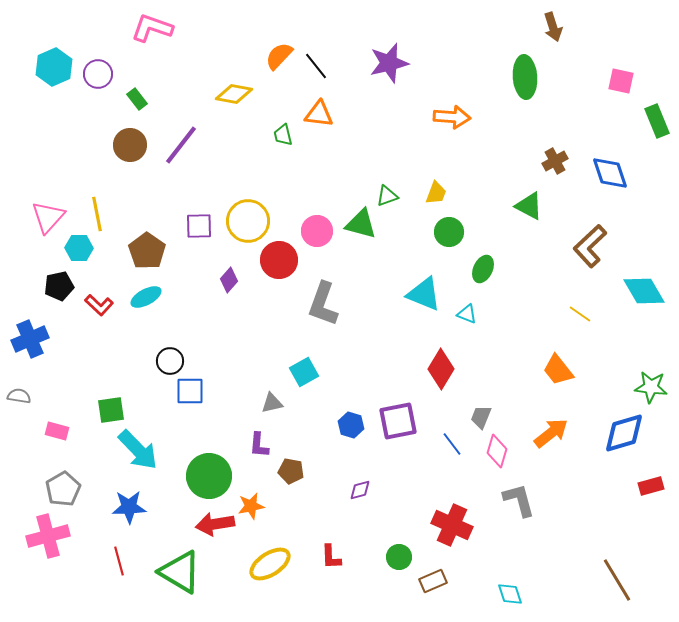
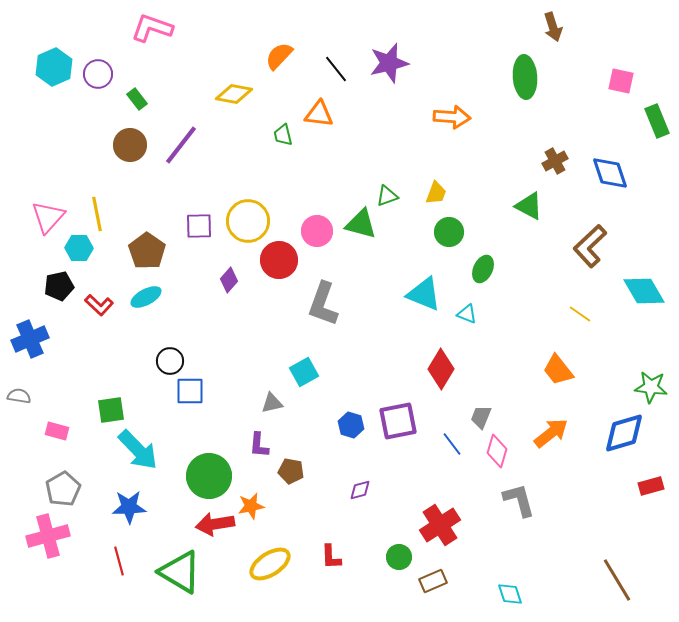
black line at (316, 66): moved 20 px right, 3 px down
red cross at (452, 525): moved 12 px left; rotated 33 degrees clockwise
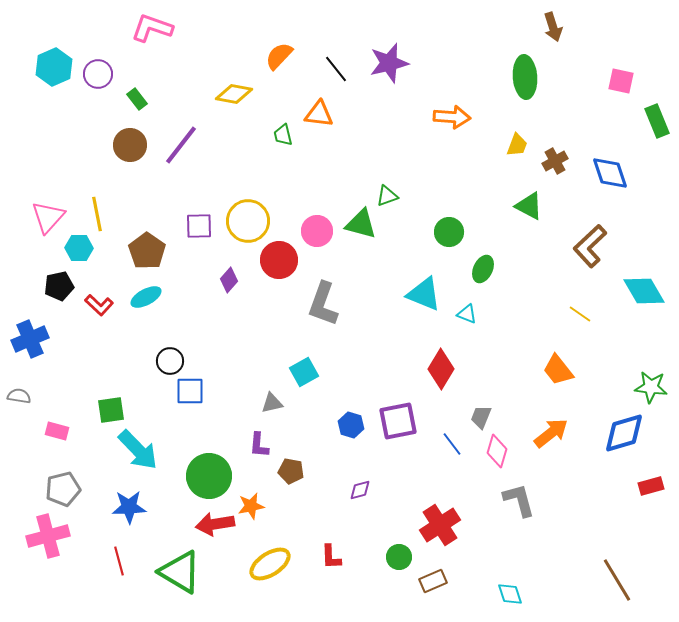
yellow trapezoid at (436, 193): moved 81 px right, 48 px up
gray pentagon at (63, 489): rotated 16 degrees clockwise
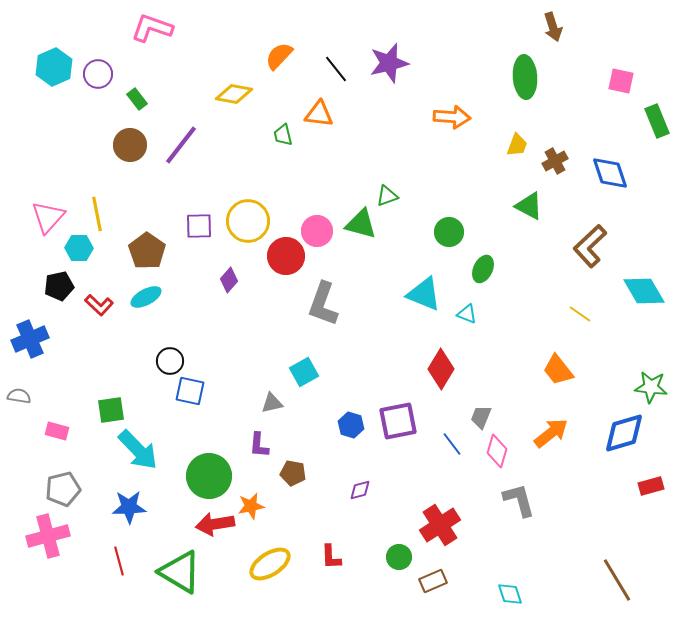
red circle at (279, 260): moved 7 px right, 4 px up
blue square at (190, 391): rotated 12 degrees clockwise
brown pentagon at (291, 471): moved 2 px right, 2 px down
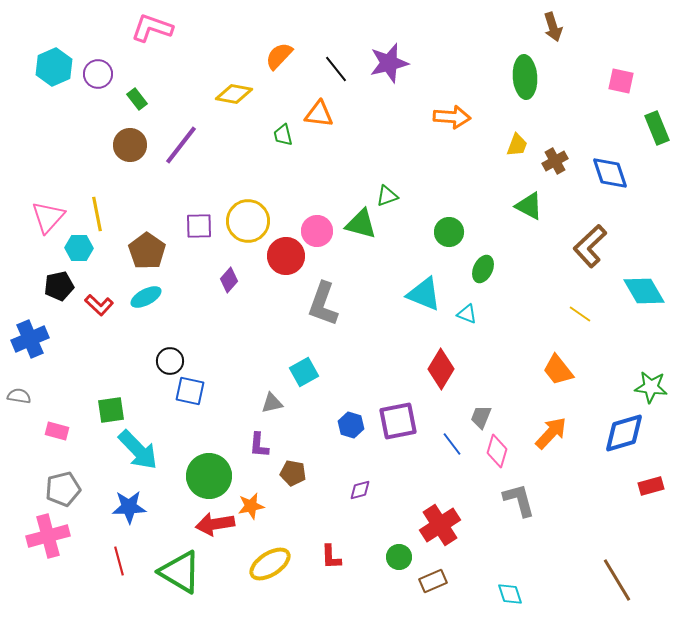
green rectangle at (657, 121): moved 7 px down
orange arrow at (551, 433): rotated 9 degrees counterclockwise
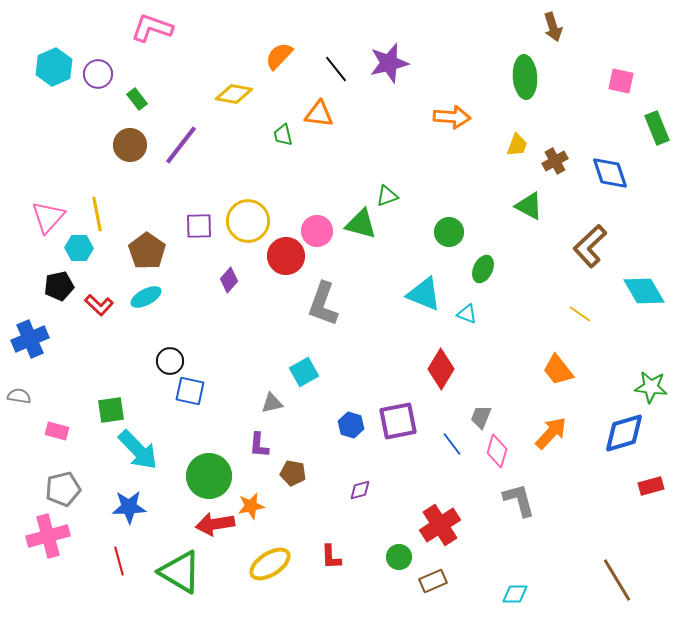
cyan diamond at (510, 594): moved 5 px right; rotated 72 degrees counterclockwise
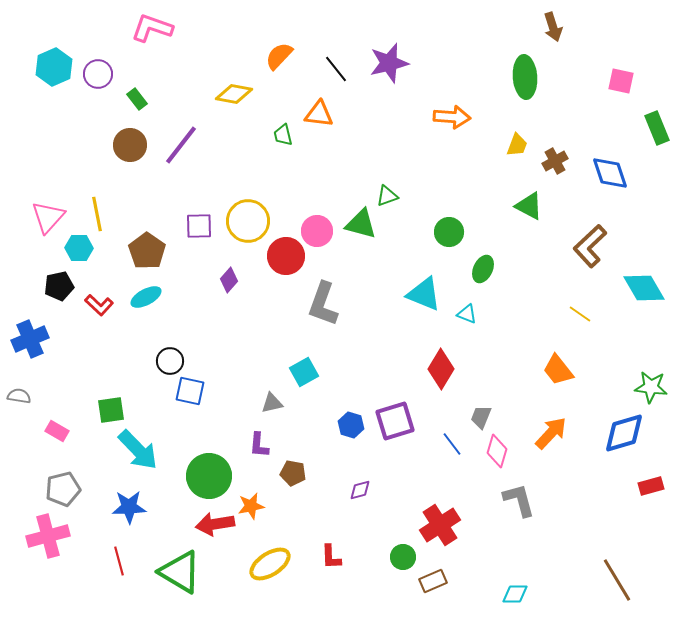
cyan diamond at (644, 291): moved 3 px up
purple square at (398, 421): moved 3 px left; rotated 6 degrees counterclockwise
pink rectangle at (57, 431): rotated 15 degrees clockwise
green circle at (399, 557): moved 4 px right
